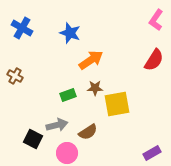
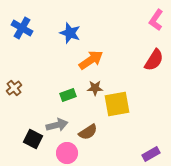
brown cross: moved 1 px left, 12 px down; rotated 21 degrees clockwise
purple rectangle: moved 1 px left, 1 px down
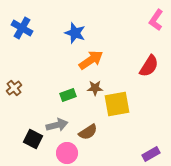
blue star: moved 5 px right
red semicircle: moved 5 px left, 6 px down
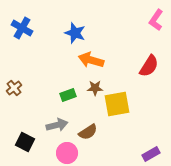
orange arrow: rotated 130 degrees counterclockwise
black square: moved 8 px left, 3 px down
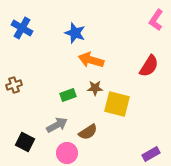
brown cross: moved 3 px up; rotated 21 degrees clockwise
yellow square: rotated 24 degrees clockwise
gray arrow: rotated 15 degrees counterclockwise
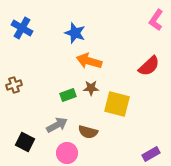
orange arrow: moved 2 px left, 1 px down
red semicircle: rotated 15 degrees clockwise
brown star: moved 4 px left
brown semicircle: rotated 48 degrees clockwise
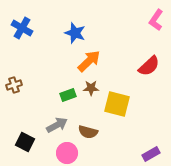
orange arrow: rotated 120 degrees clockwise
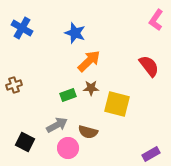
red semicircle: rotated 85 degrees counterclockwise
pink circle: moved 1 px right, 5 px up
